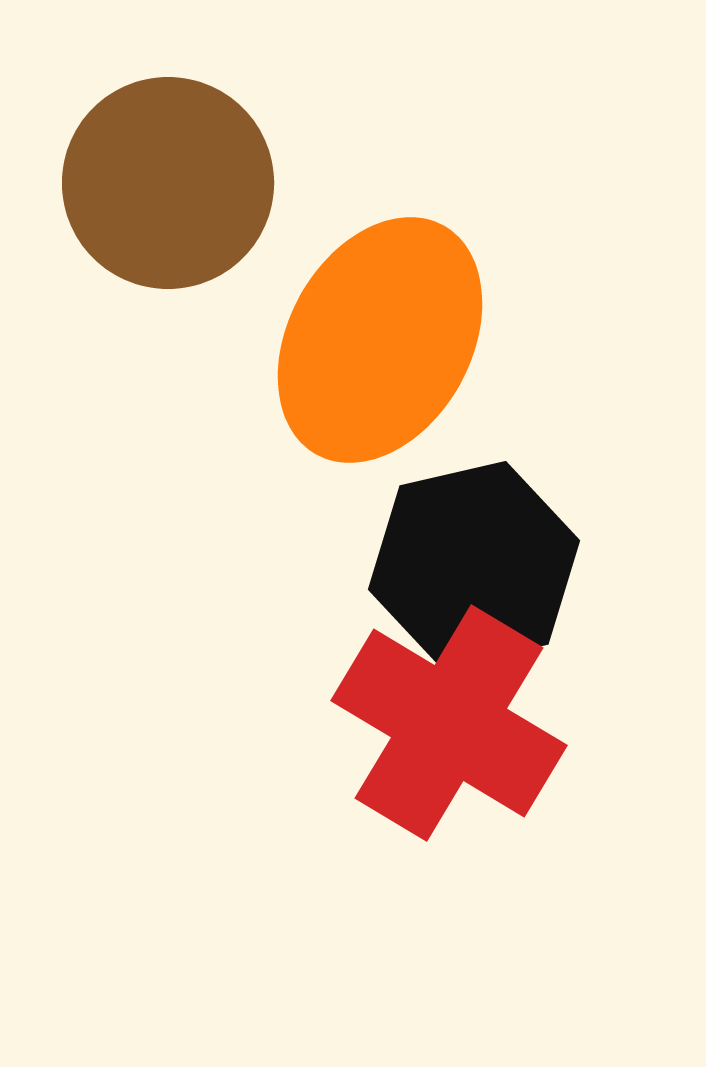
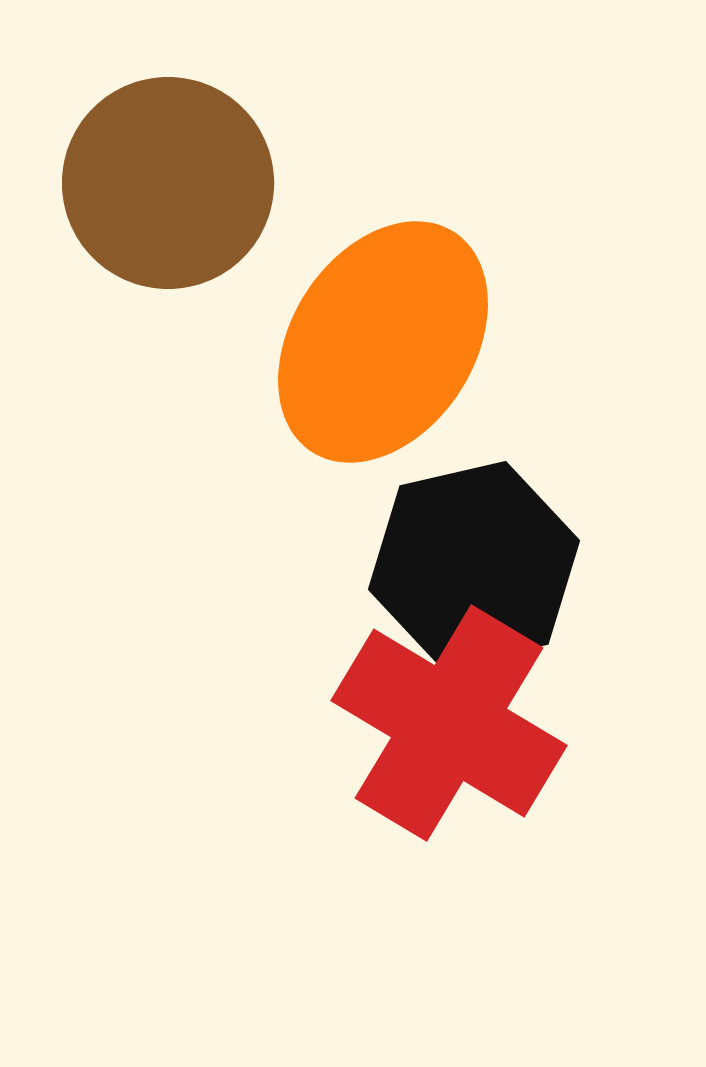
orange ellipse: moved 3 px right, 2 px down; rotated 4 degrees clockwise
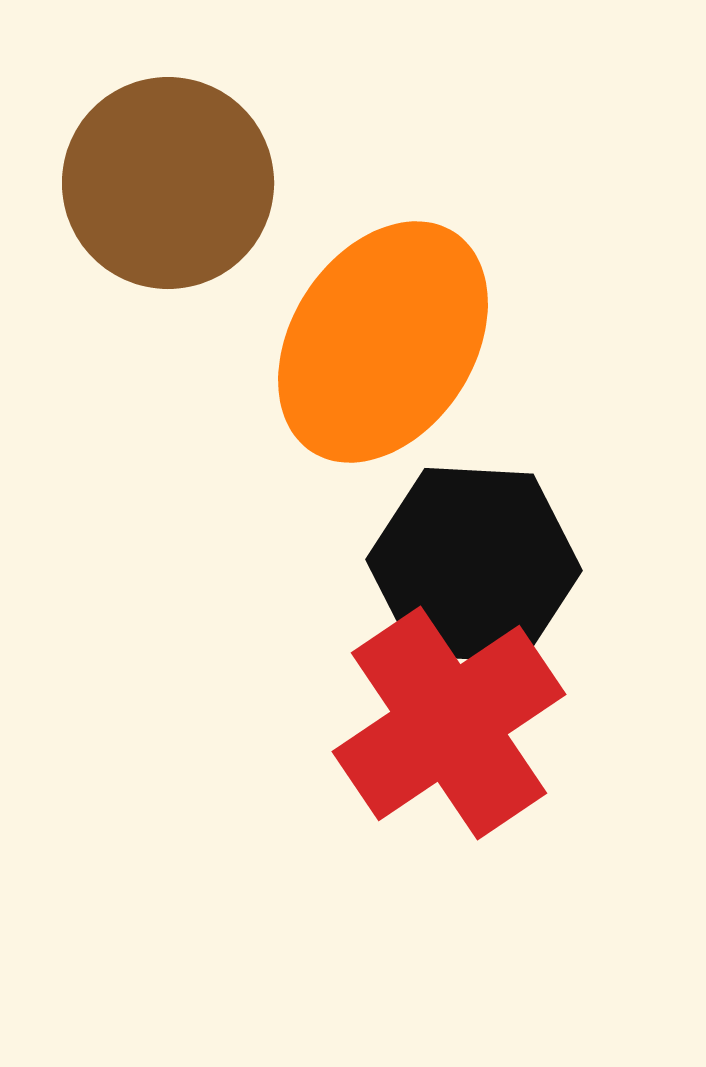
black hexagon: rotated 16 degrees clockwise
red cross: rotated 25 degrees clockwise
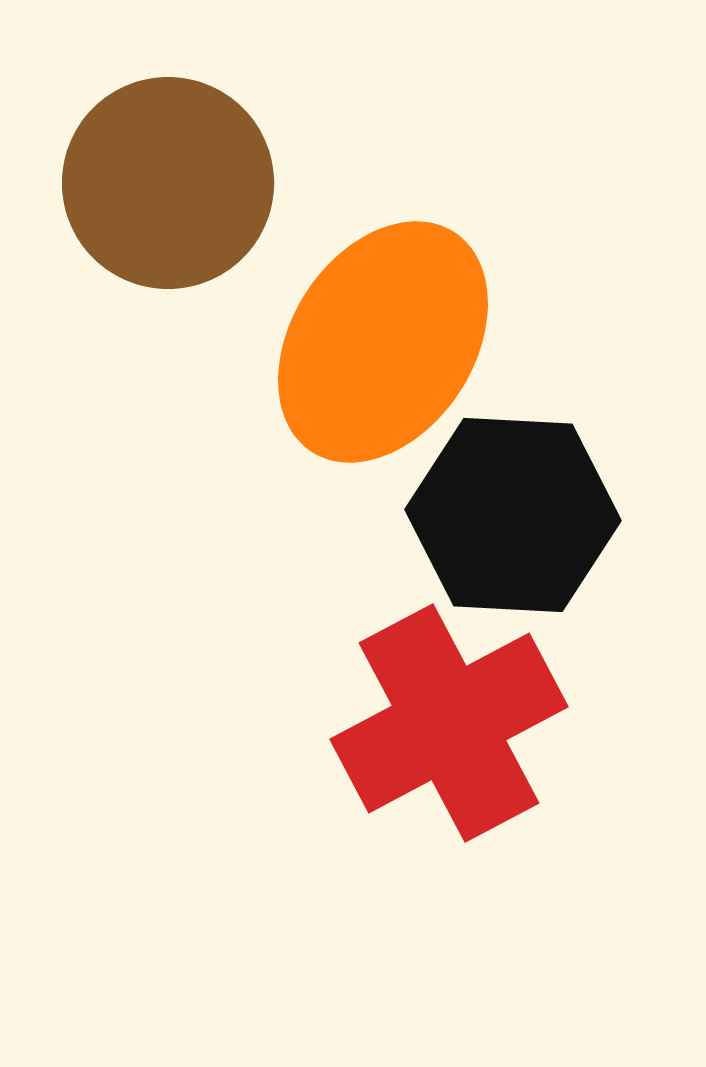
black hexagon: moved 39 px right, 50 px up
red cross: rotated 6 degrees clockwise
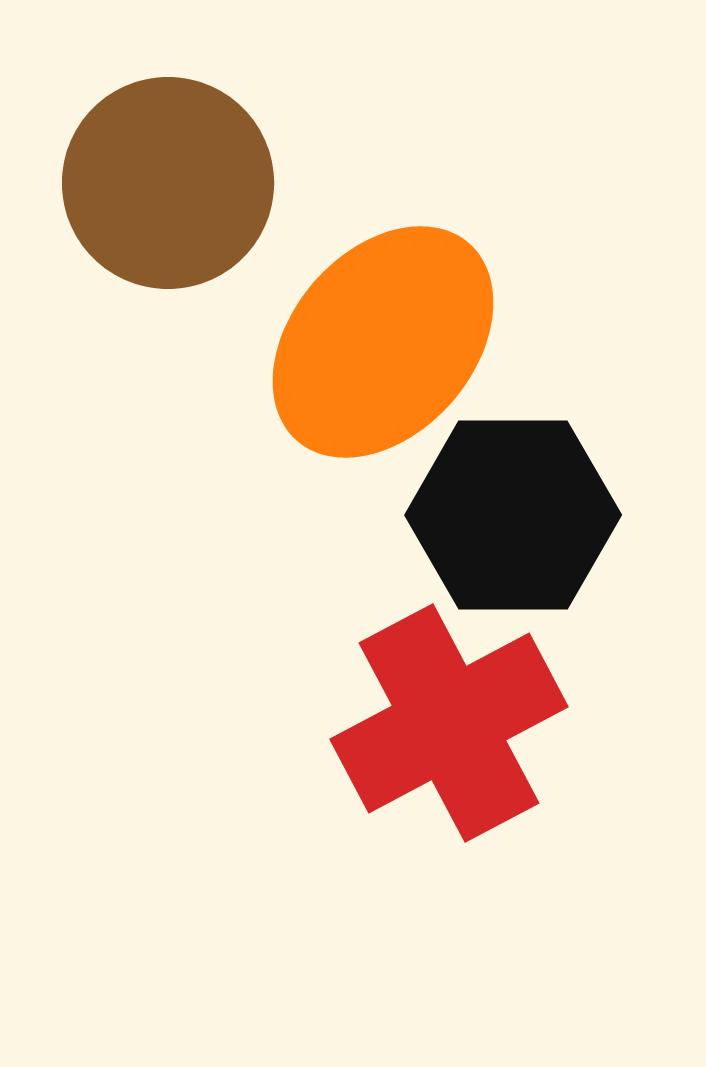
orange ellipse: rotated 8 degrees clockwise
black hexagon: rotated 3 degrees counterclockwise
